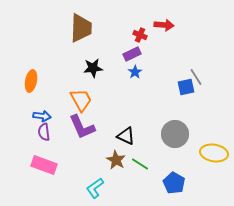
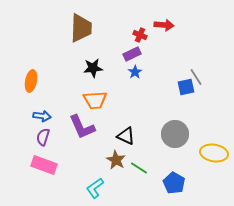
orange trapezoid: moved 14 px right; rotated 115 degrees clockwise
purple semicircle: moved 1 px left, 5 px down; rotated 24 degrees clockwise
green line: moved 1 px left, 4 px down
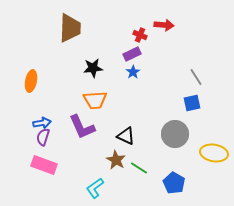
brown trapezoid: moved 11 px left
blue star: moved 2 px left
blue square: moved 6 px right, 16 px down
blue arrow: moved 7 px down; rotated 18 degrees counterclockwise
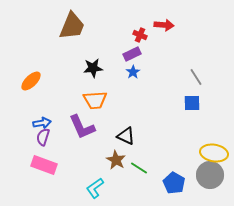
brown trapezoid: moved 2 px right, 2 px up; rotated 20 degrees clockwise
orange ellipse: rotated 35 degrees clockwise
blue square: rotated 12 degrees clockwise
gray circle: moved 35 px right, 41 px down
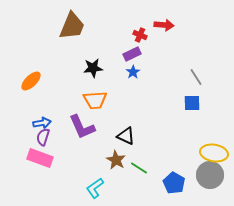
pink rectangle: moved 4 px left, 7 px up
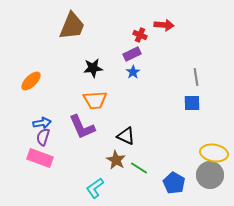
gray line: rotated 24 degrees clockwise
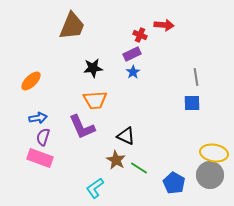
blue arrow: moved 4 px left, 5 px up
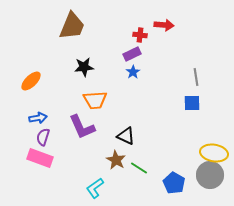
red cross: rotated 16 degrees counterclockwise
black star: moved 9 px left, 1 px up
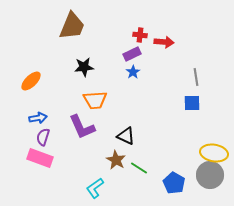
red arrow: moved 17 px down
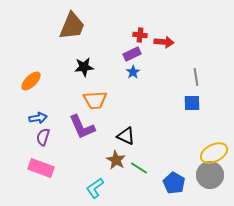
yellow ellipse: rotated 36 degrees counterclockwise
pink rectangle: moved 1 px right, 10 px down
